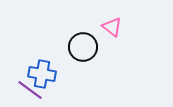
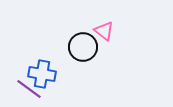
pink triangle: moved 8 px left, 4 px down
purple line: moved 1 px left, 1 px up
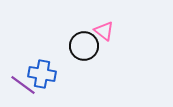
black circle: moved 1 px right, 1 px up
purple line: moved 6 px left, 4 px up
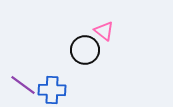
black circle: moved 1 px right, 4 px down
blue cross: moved 10 px right, 16 px down; rotated 8 degrees counterclockwise
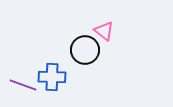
purple line: rotated 16 degrees counterclockwise
blue cross: moved 13 px up
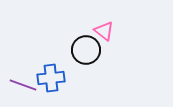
black circle: moved 1 px right
blue cross: moved 1 px left, 1 px down; rotated 8 degrees counterclockwise
